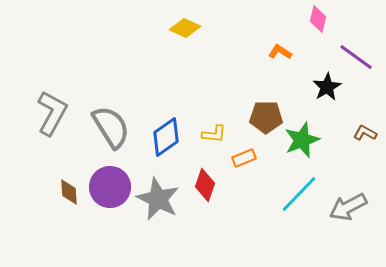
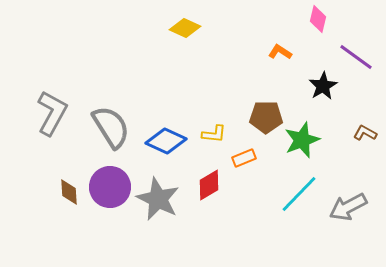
black star: moved 4 px left, 1 px up
blue diamond: moved 4 px down; rotated 60 degrees clockwise
red diamond: moved 4 px right; rotated 40 degrees clockwise
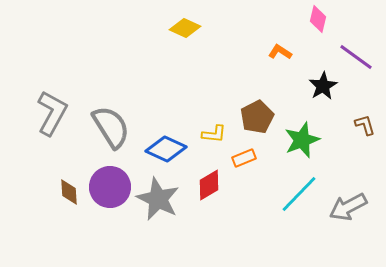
brown pentagon: moved 9 px left; rotated 28 degrees counterclockwise
brown L-shape: moved 8 px up; rotated 45 degrees clockwise
blue diamond: moved 8 px down
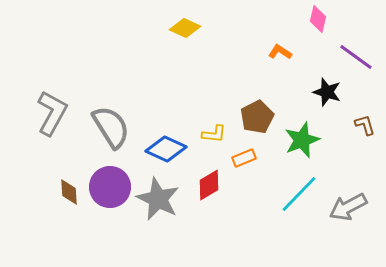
black star: moved 4 px right, 6 px down; rotated 24 degrees counterclockwise
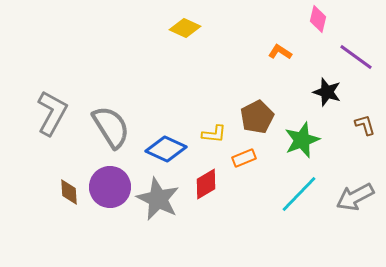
red diamond: moved 3 px left, 1 px up
gray arrow: moved 7 px right, 10 px up
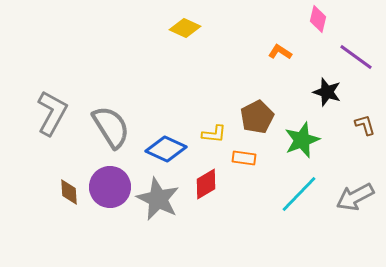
orange rectangle: rotated 30 degrees clockwise
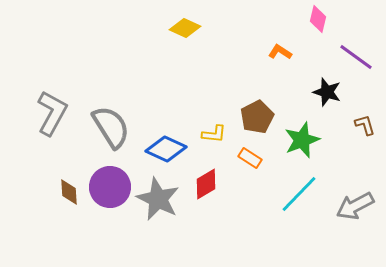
orange rectangle: moved 6 px right; rotated 25 degrees clockwise
gray arrow: moved 9 px down
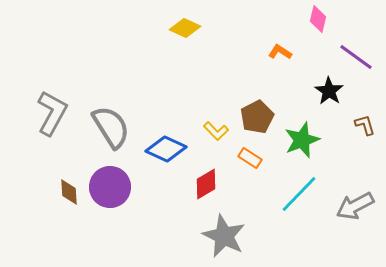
black star: moved 2 px right, 1 px up; rotated 16 degrees clockwise
yellow L-shape: moved 2 px right, 3 px up; rotated 40 degrees clockwise
gray star: moved 66 px right, 37 px down
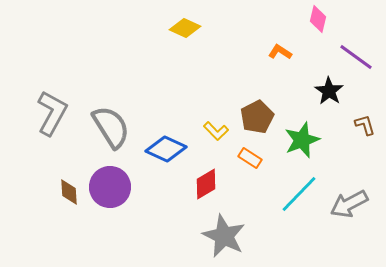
gray arrow: moved 6 px left, 2 px up
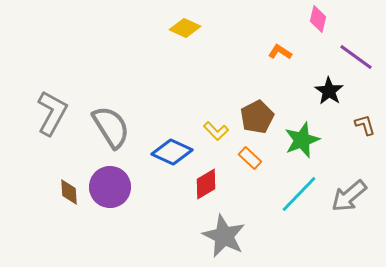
blue diamond: moved 6 px right, 3 px down
orange rectangle: rotated 10 degrees clockwise
gray arrow: moved 8 px up; rotated 12 degrees counterclockwise
